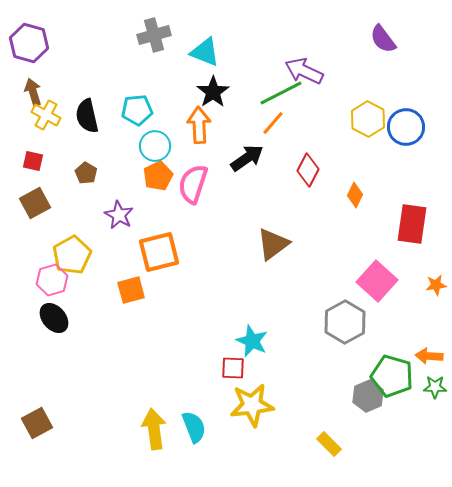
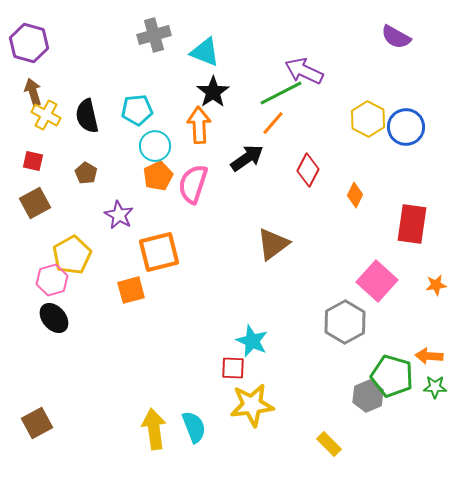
purple semicircle at (383, 39): moved 13 px right, 2 px up; rotated 24 degrees counterclockwise
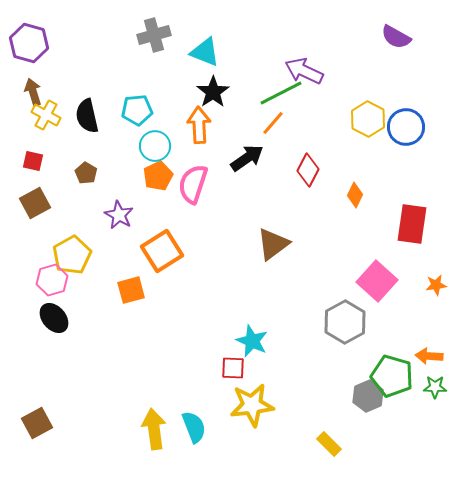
orange square at (159, 252): moved 3 px right, 1 px up; rotated 18 degrees counterclockwise
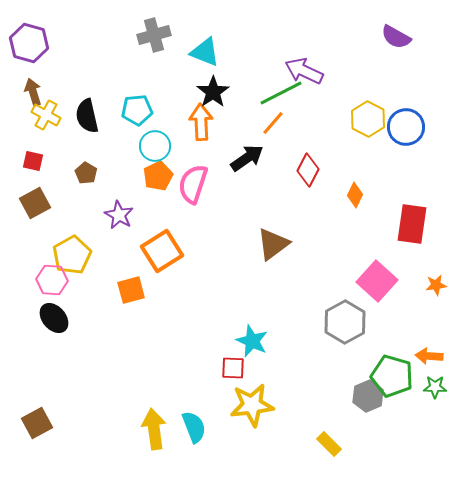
orange arrow at (199, 125): moved 2 px right, 3 px up
pink hexagon at (52, 280): rotated 20 degrees clockwise
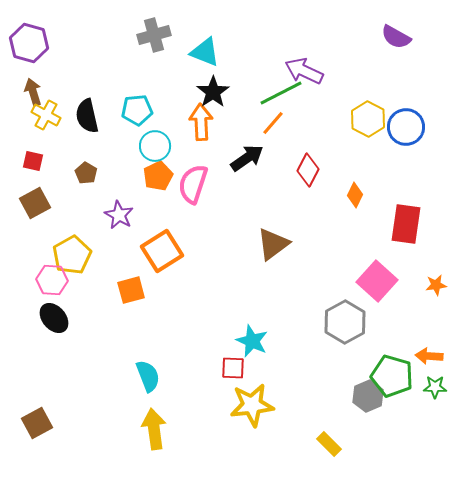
red rectangle at (412, 224): moved 6 px left
cyan semicircle at (194, 427): moved 46 px left, 51 px up
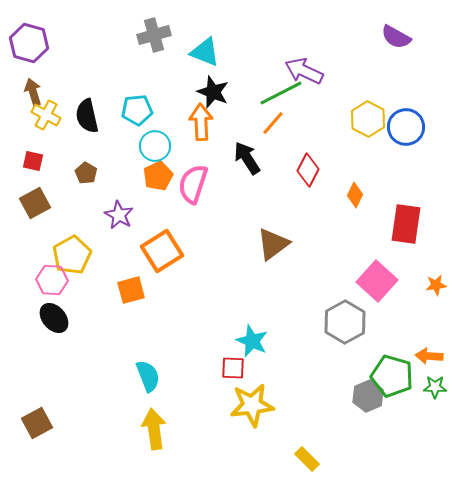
black star at (213, 92): rotated 16 degrees counterclockwise
black arrow at (247, 158): rotated 88 degrees counterclockwise
yellow rectangle at (329, 444): moved 22 px left, 15 px down
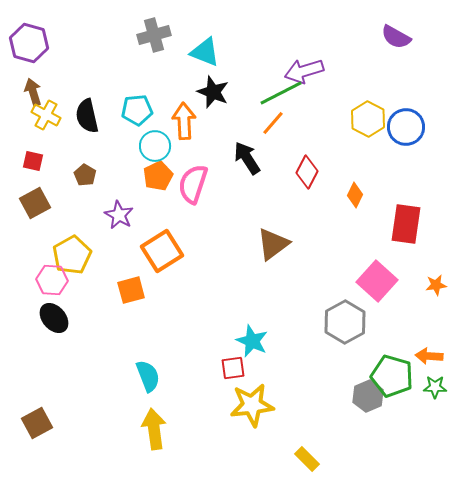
purple arrow at (304, 71): rotated 42 degrees counterclockwise
orange arrow at (201, 122): moved 17 px left, 1 px up
red diamond at (308, 170): moved 1 px left, 2 px down
brown pentagon at (86, 173): moved 1 px left, 2 px down
red square at (233, 368): rotated 10 degrees counterclockwise
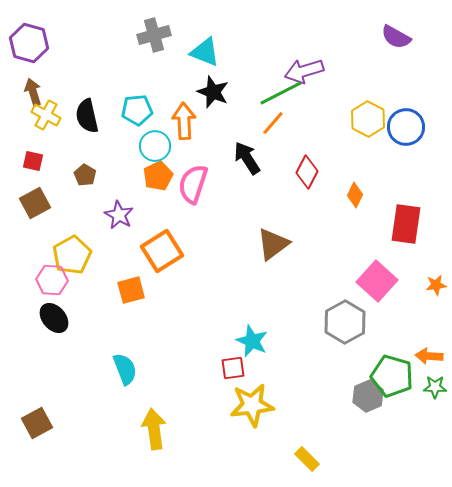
cyan semicircle at (148, 376): moved 23 px left, 7 px up
